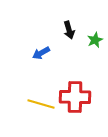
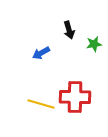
green star: moved 1 px left, 4 px down; rotated 14 degrees clockwise
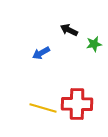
black arrow: rotated 132 degrees clockwise
red cross: moved 2 px right, 7 px down
yellow line: moved 2 px right, 4 px down
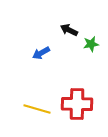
green star: moved 3 px left
yellow line: moved 6 px left, 1 px down
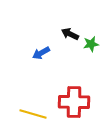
black arrow: moved 1 px right, 4 px down
red cross: moved 3 px left, 2 px up
yellow line: moved 4 px left, 5 px down
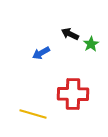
green star: rotated 21 degrees counterclockwise
red cross: moved 1 px left, 8 px up
